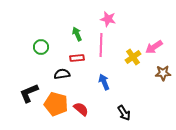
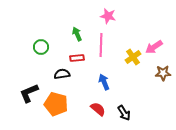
pink star: moved 3 px up
red semicircle: moved 17 px right
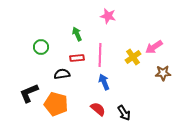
pink line: moved 1 px left, 10 px down
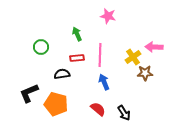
pink arrow: rotated 36 degrees clockwise
brown star: moved 18 px left
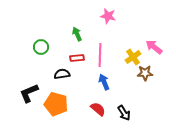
pink arrow: rotated 36 degrees clockwise
